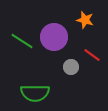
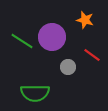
purple circle: moved 2 px left
gray circle: moved 3 px left
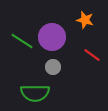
gray circle: moved 15 px left
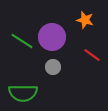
green semicircle: moved 12 px left
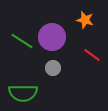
gray circle: moved 1 px down
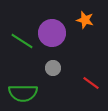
purple circle: moved 4 px up
red line: moved 1 px left, 28 px down
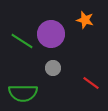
purple circle: moved 1 px left, 1 px down
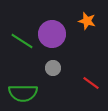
orange star: moved 2 px right, 1 px down
purple circle: moved 1 px right
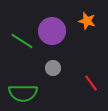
purple circle: moved 3 px up
red line: rotated 18 degrees clockwise
